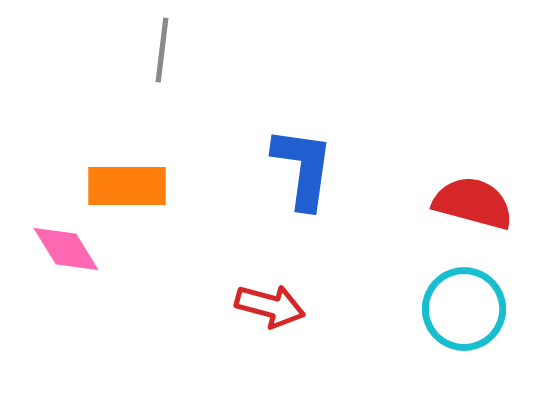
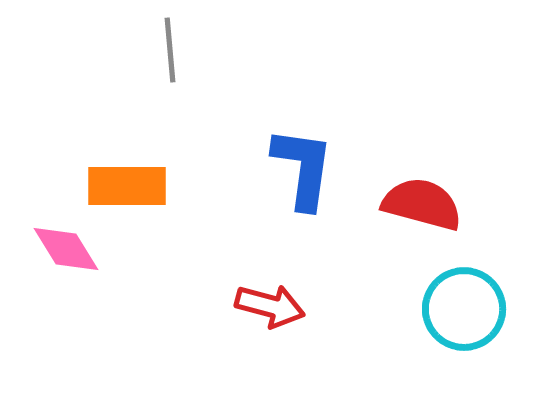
gray line: moved 8 px right; rotated 12 degrees counterclockwise
red semicircle: moved 51 px left, 1 px down
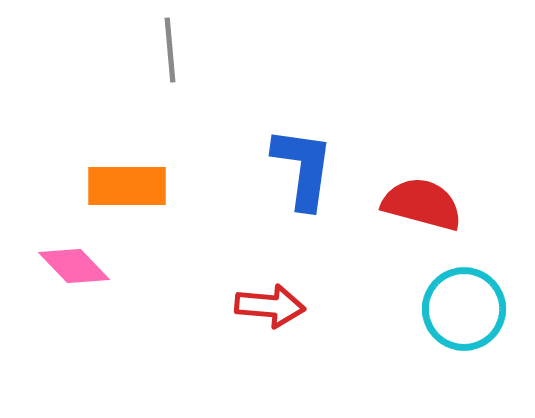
pink diamond: moved 8 px right, 17 px down; rotated 12 degrees counterclockwise
red arrow: rotated 10 degrees counterclockwise
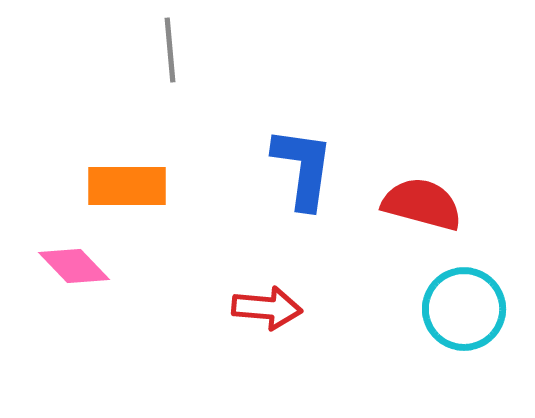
red arrow: moved 3 px left, 2 px down
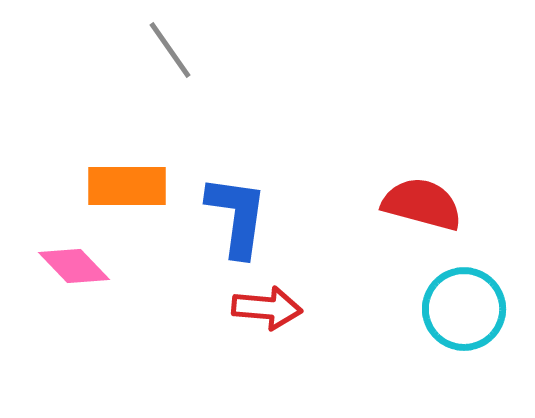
gray line: rotated 30 degrees counterclockwise
blue L-shape: moved 66 px left, 48 px down
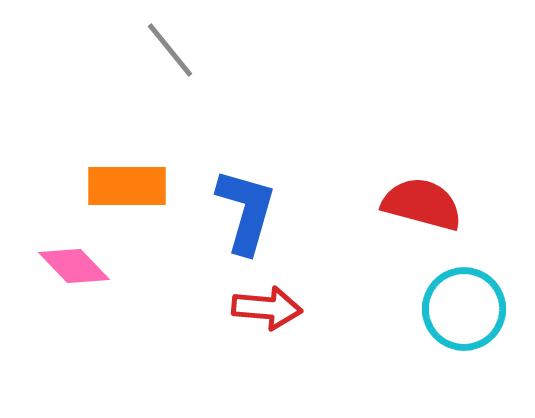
gray line: rotated 4 degrees counterclockwise
blue L-shape: moved 9 px right, 5 px up; rotated 8 degrees clockwise
